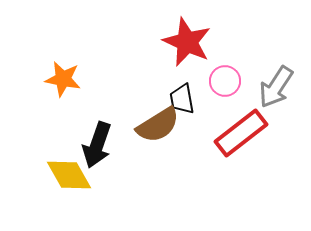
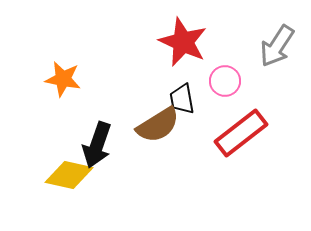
red star: moved 4 px left
gray arrow: moved 1 px right, 41 px up
yellow diamond: rotated 48 degrees counterclockwise
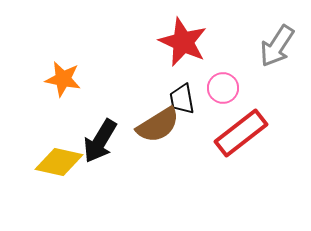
pink circle: moved 2 px left, 7 px down
black arrow: moved 3 px right, 4 px up; rotated 12 degrees clockwise
yellow diamond: moved 10 px left, 13 px up
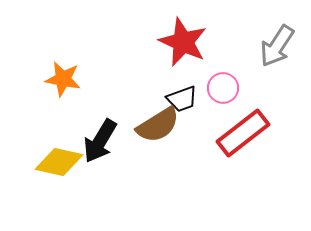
black trapezoid: rotated 100 degrees counterclockwise
red rectangle: moved 2 px right
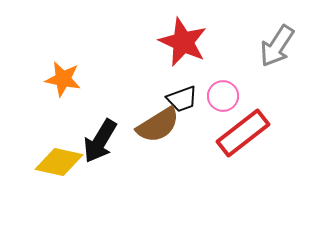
pink circle: moved 8 px down
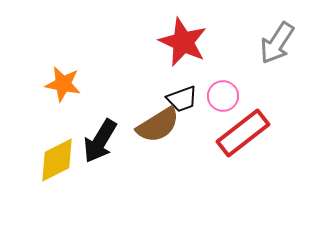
gray arrow: moved 3 px up
orange star: moved 5 px down
yellow diamond: moved 2 px left, 2 px up; rotated 39 degrees counterclockwise
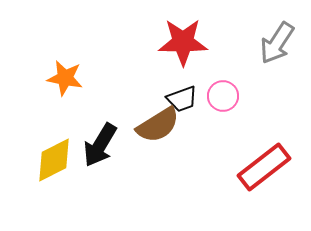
red star: rotated 24 degrees counterclockwise
orange star: moved 2 px right, 6 px up
red rectangle: moved 21 px right, 34 px down
black arrow: moved 4 px down
yellow diamond: moved 3 px left
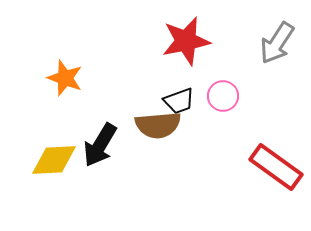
red star: moved 3 px right, 1 px up; rotated 12 degrees counterclockwise
orange star: rotated 9 degrees clockwise
black trapezoid: moved 3 px left, 2 px down
brown semicircle: rotated 27 degrees clockwise
yellow diamond: rotated 24 degrees clockwise
red rectangle: moved 12 px right; rotated 74 degrees clockwise
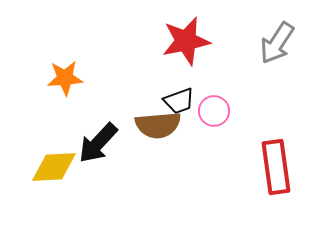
orange star: rotated 24 degrees counterclockwise
pink circle: moved 9 px left, 15 px down
black arrow: moved 2 px left, 2 px up; rotated 12 degrees clockwise
yellow diamond: moved 7 px down
red rectangle: rotated 46 degrees clockwise
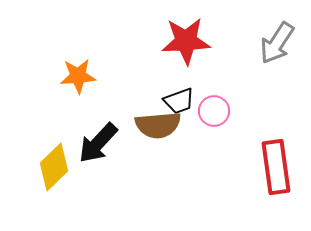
red star: rotated 9 degrees clockwise
orange star: moved 13 px right, 2 px up
yellow diamond: rotated 42 degrees counterclockwise
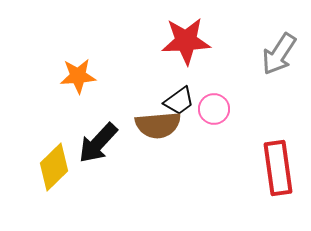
gray arrow: moved 2 px right, 11 px down
black trapezoid: rotated 16 degrees counterclockwise
pink circle: moved 2 px up
red rectangle: moved 2 px right, 1 px down
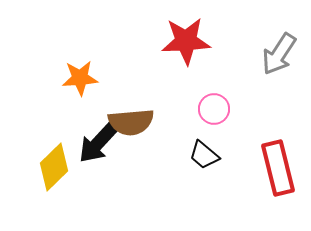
orange star: moved 2 px right, 2 px down
black trapezoid: moved 25 px right, 54 px down; rotated 76 degrees clockwise
brown semicircle: moved 27 px left, 3 px up
red rectangle: rotated 6 degrees counterclockwise
